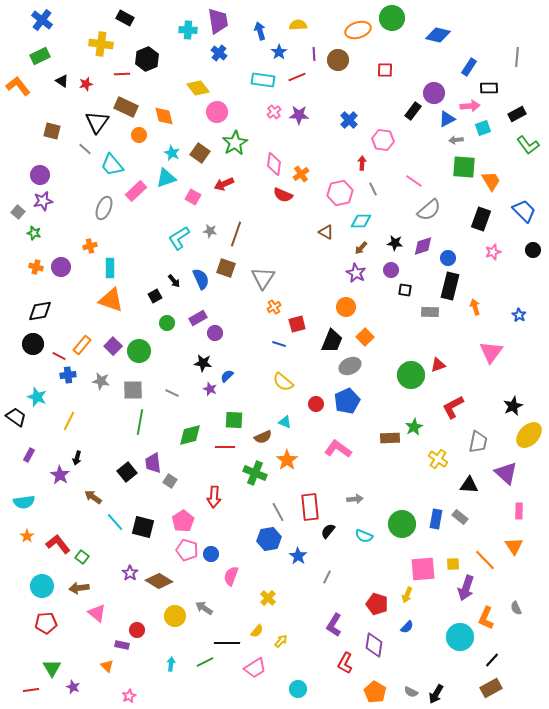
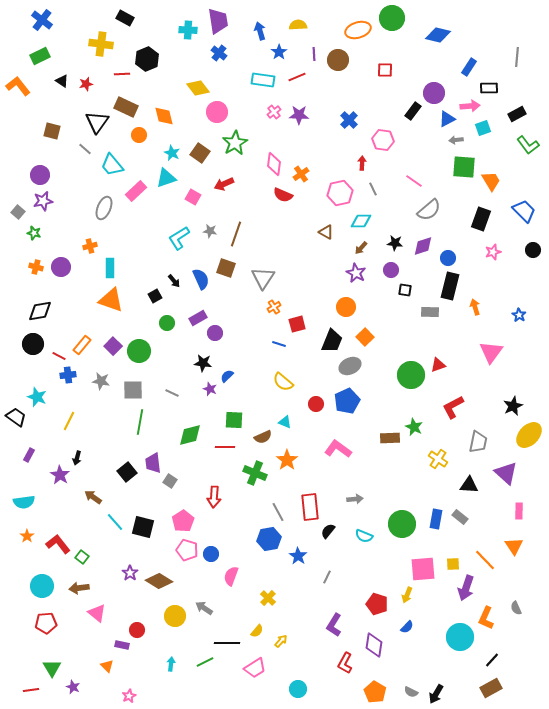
green star at (414, 427): rotated 18 degrees counterclockwise
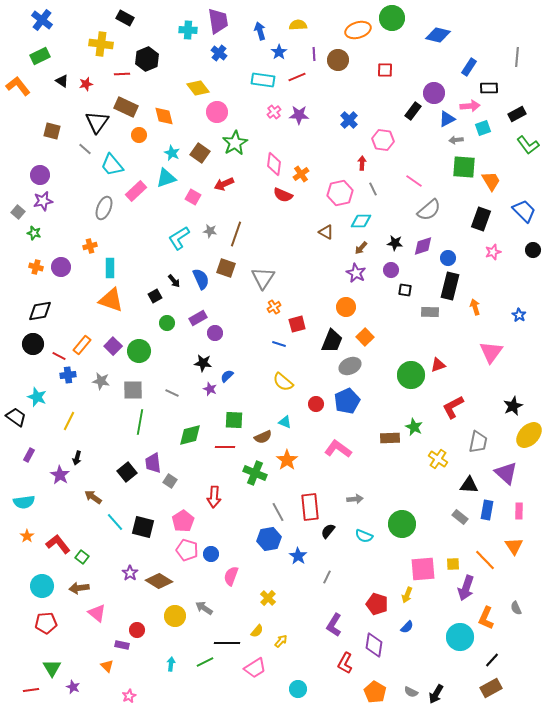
blue rectangle at (436, 519): moved 51 px right, 9 px up
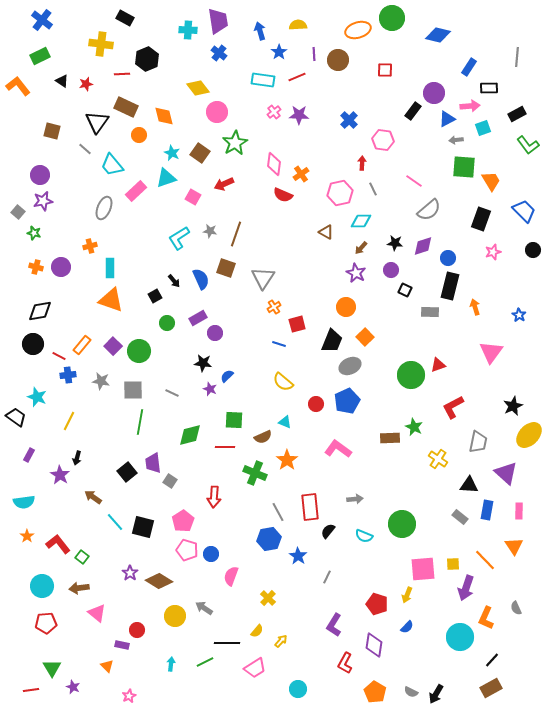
black square at (405, 290): rotated 16 degrees clockwise
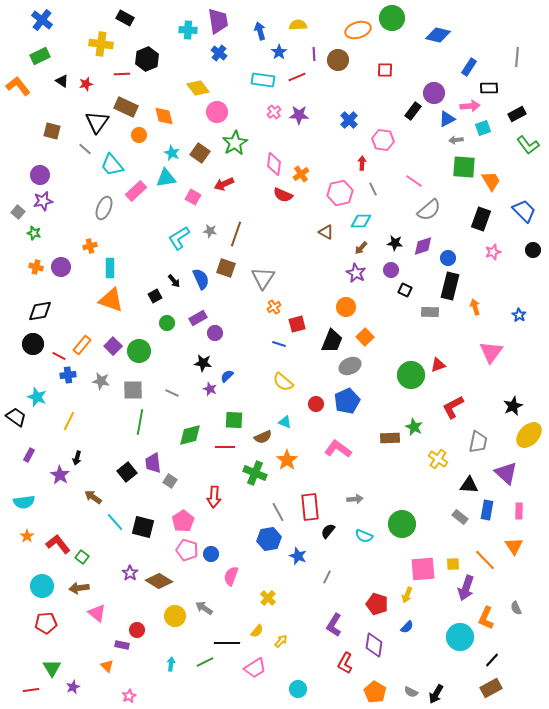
cyan triangle at (166, 178): rotated 10 degrees clockwise
blue star at (298, 556): rotated 12 degrees counterclockwise
purple star at (73, 687): rotated 24 degrees clockwise
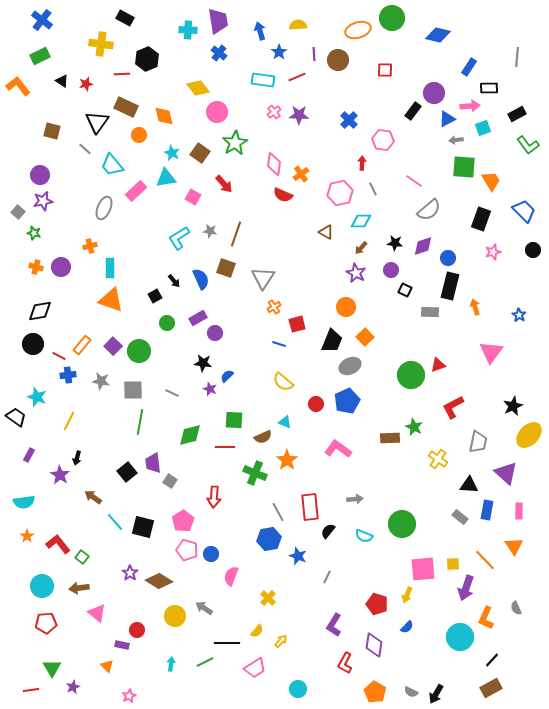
red arrow at (224, 184): rotated 108 degrees counterclockwise
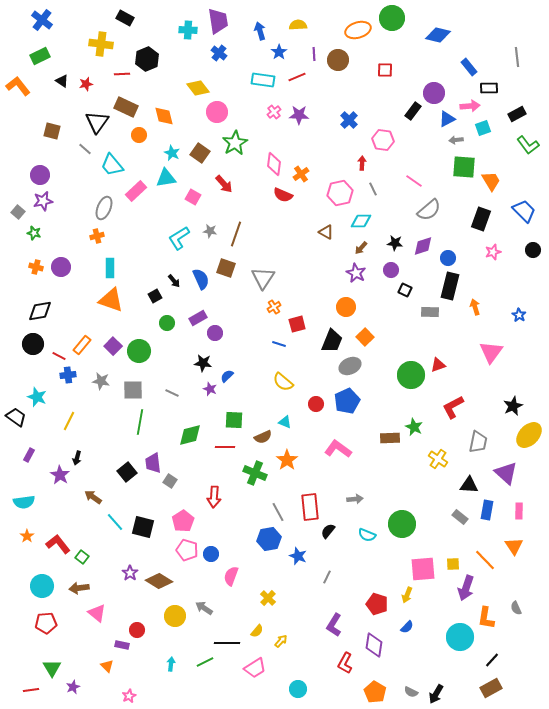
gray line at (517, 57): rotated 12 degrees counterclockwise
blue rectangle at (469, 67): rotated 72 degrees counterclockwise
orange cross at (90, 246): moved 7 px right, 10 px up
cyan semicircle at (364, 536): moved 3 px right, 1 px up
orange L-shape at (486, 618): rotated 15 degrees counterclockwise
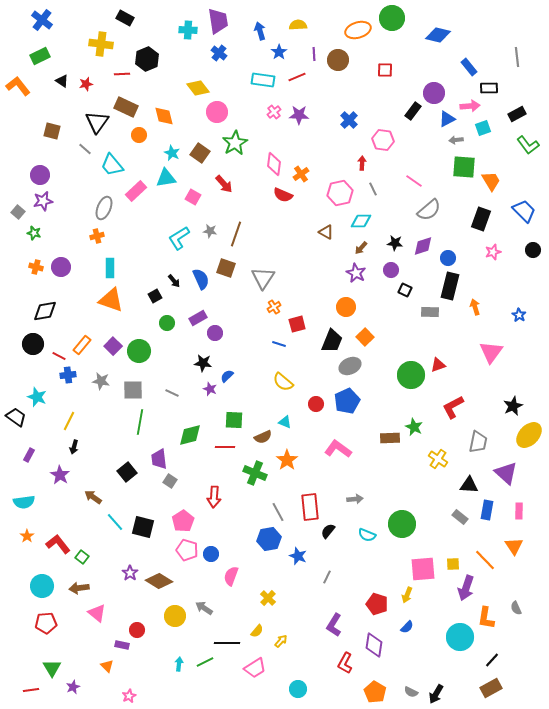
black diamond at (40, 311): moved 5 px right
black arrow at (77, 458): moved 3 px left, 11 px up
purple trapezoid at (153, 463): moved 6 px right, 4 px up
cyan arrow at (171, 664): moved 8 px right
